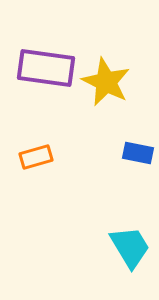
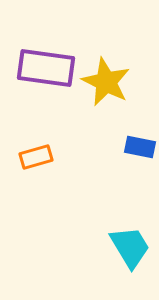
blue rectangle: moved 2 px right, 6 px up
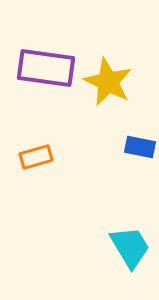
yellow star: moved 2 px right
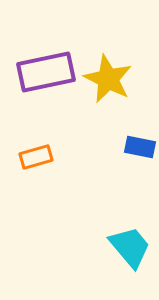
purple rectangle: moved 4 px down; rotated 20 degrees counterclockwise
yellow star: moved 3 px up
cyan trapezoid: rotated 9 degrees counterclockwise
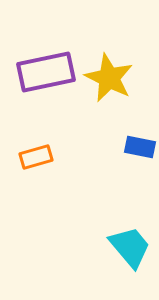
yellow star: moved 1 px right, 1 px up
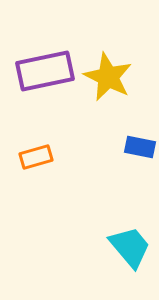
purple rectangle: moved 1 px left, 1 px up
yellow star: moved 1 px left, 1 px up
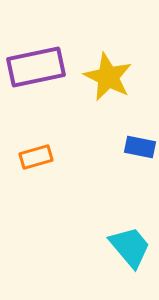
purple rectangle: moved 9 px left, 4 px up
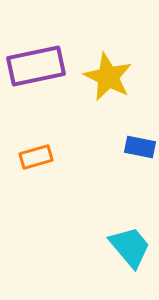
purple rectangle: moved 1 px up
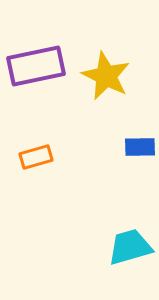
yellow star: moved 2 px left, 1 px up
blue rectangle: rotated 12 degrees counterclockwise
cyan trapezoid: rotated 66 degrees counterclockwise
